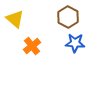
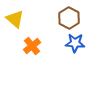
brown hexagon: moved 1 px right, 1 px down
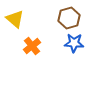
brown hexagon: rotated 15 degrees clockwise
blue star: moved 1 px left
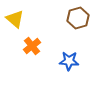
brown hexagon: moved 9 px right
blue star: moved 5 px left, 18 px down
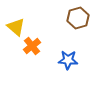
yellow triangle: moved 1 px right, 8 px down
blue star: moved 1 px left, 1 px up
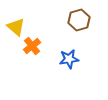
brown hexagon: moved 1 px right, 2 px down
blue star: moved 1 px right, 1 px up; rotated 12 degrees counterclockwise
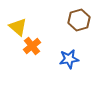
yellow triangle: moved 2 px right
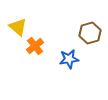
brown hexagon: moved 11 px right, 13 px down
orange cross: moved 3 px right
